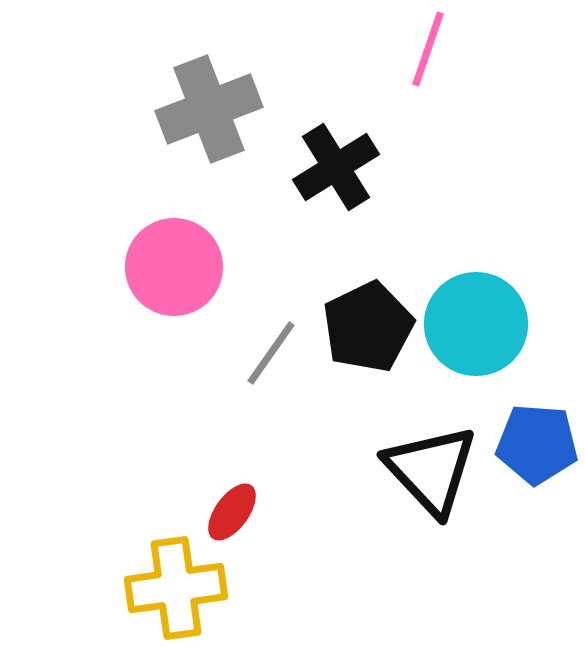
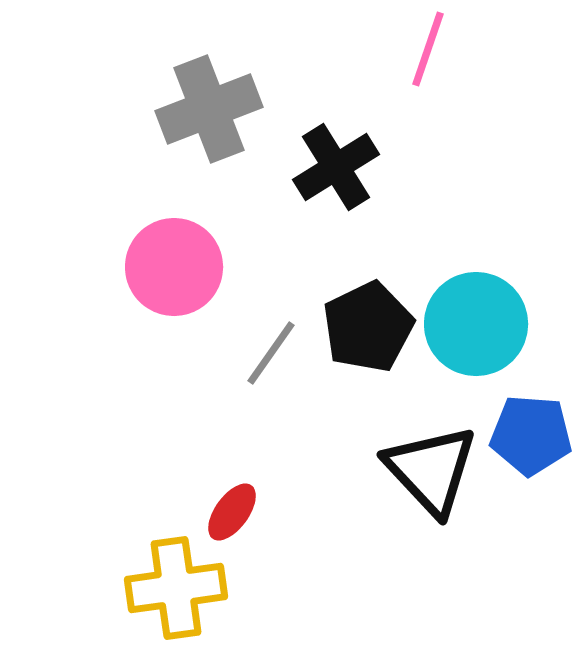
blue pentagon: moved 6 px left, 9 px up
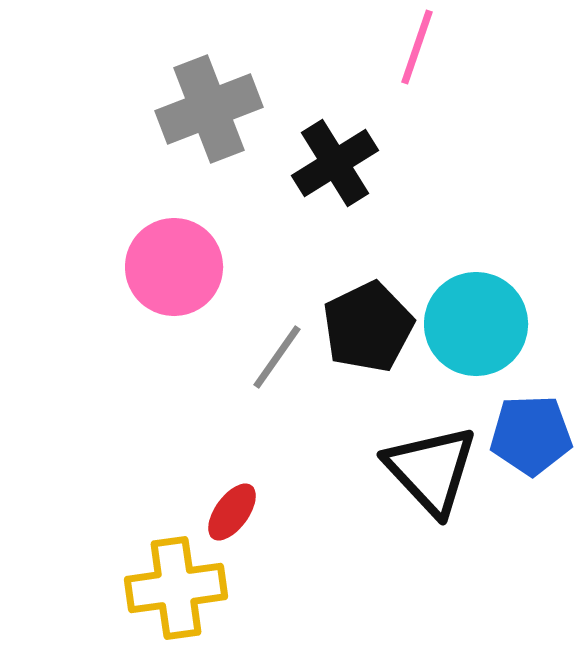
pink line: moved 11 px left, 2 px up
black cross: moved 1 px left, 4 px up
gray line: moved 6 px right, 4 px down
blue pentagon: rotated 6 degrees counterclockwise
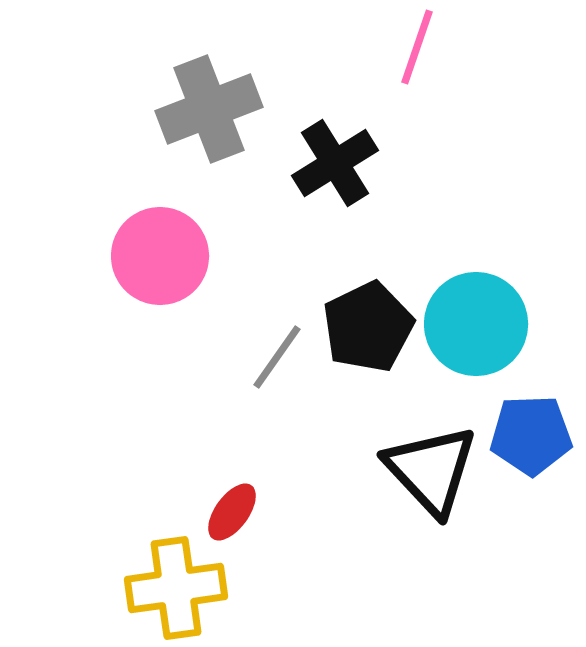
pink circle: moved 14 px left, 11 px up
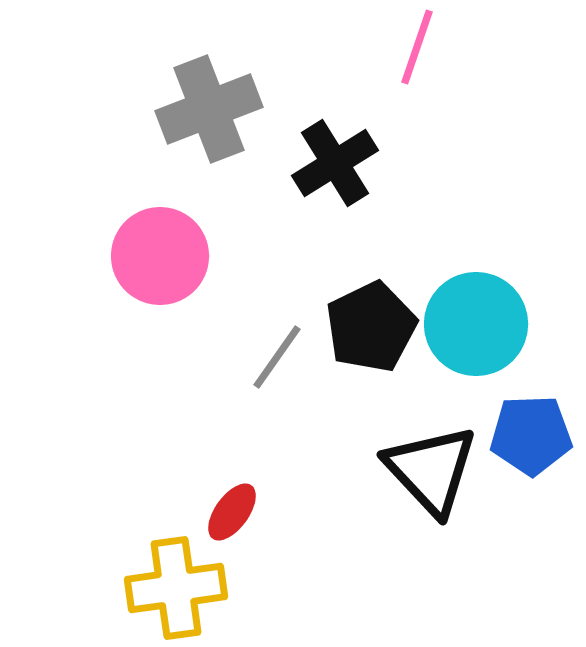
black pentagon: moved 3 px right
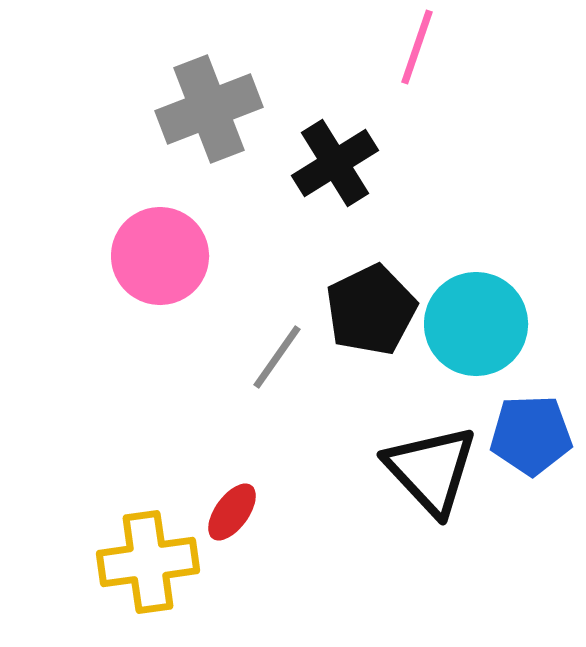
black pentagon: moved 17 px up
yellow cross: moved 28 px left, 26 px up
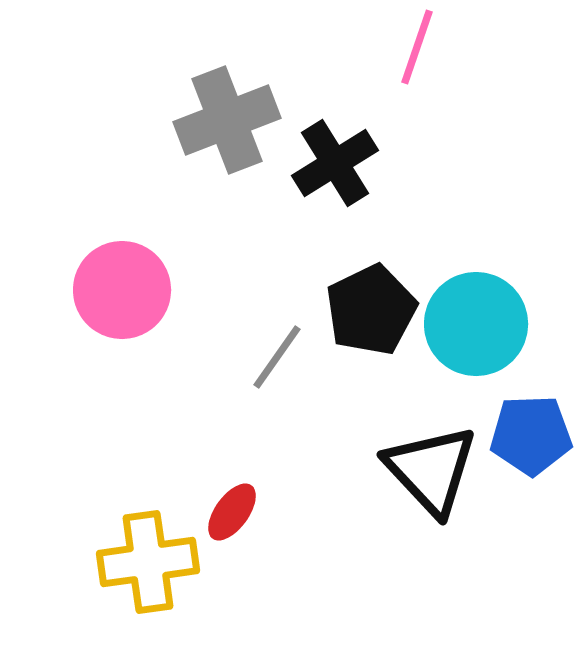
gray cross: moved 18 px right, 11 px down
pink circle: moved 38 px left, 34 px down
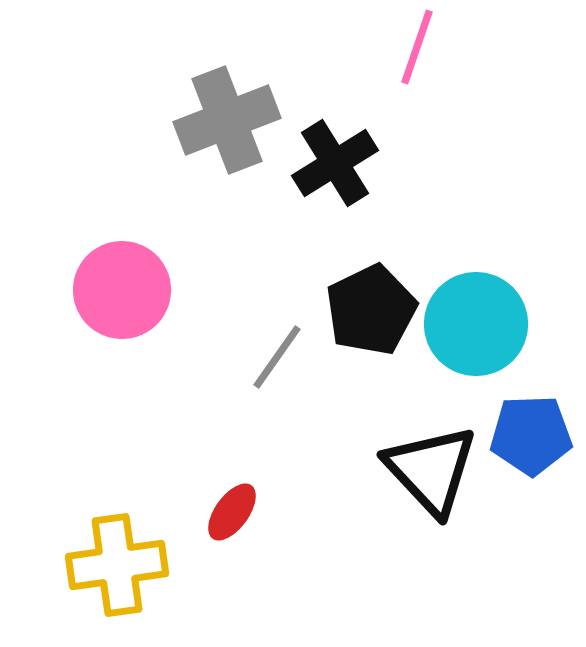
yellow cross: moved 31 px left, 3 px down
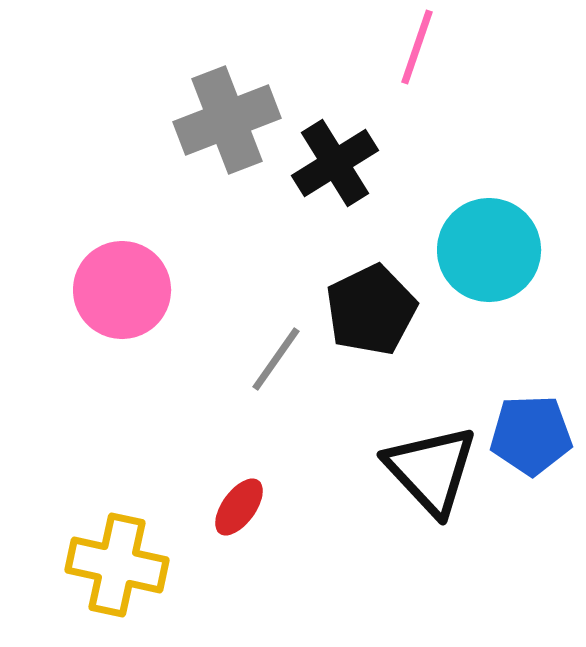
cyan circle: moved 13 px right, 74 px up
gray line: moved 1 px left, 2 px down
red ellipse: moved 7 px right, 5 px up
yellow cross: rotated 20 degrees clockwise
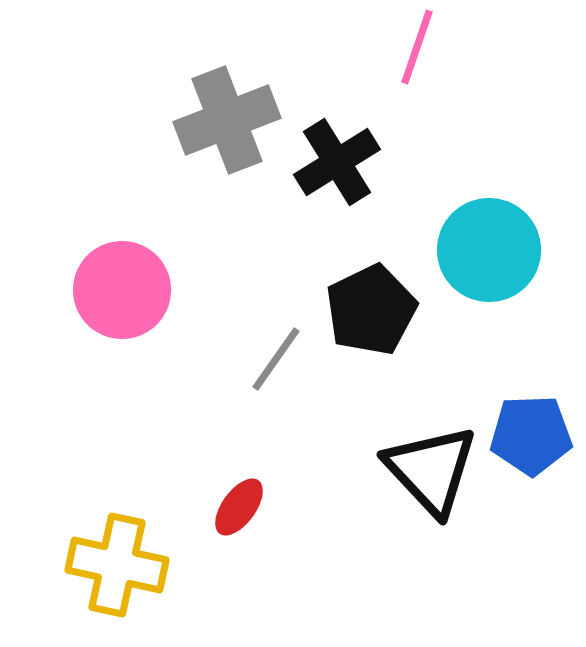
black cross: moved 2 px right, 1 px up
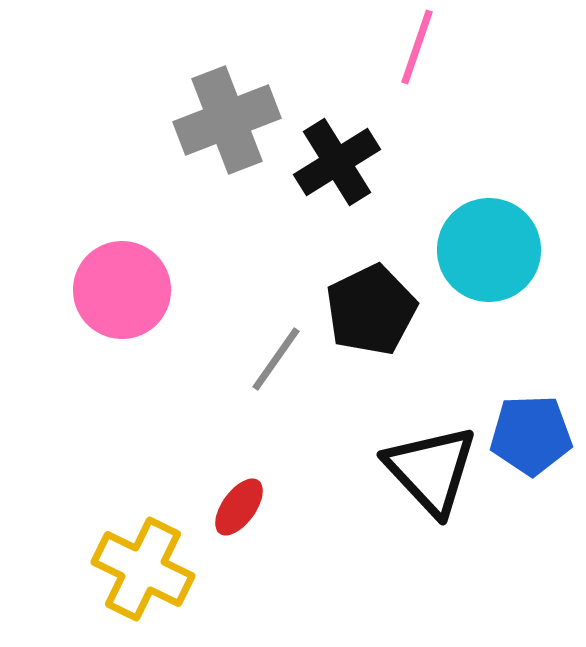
yellow cross: moved 26 px right, 4 px down; rotated 14 degrees clockwise
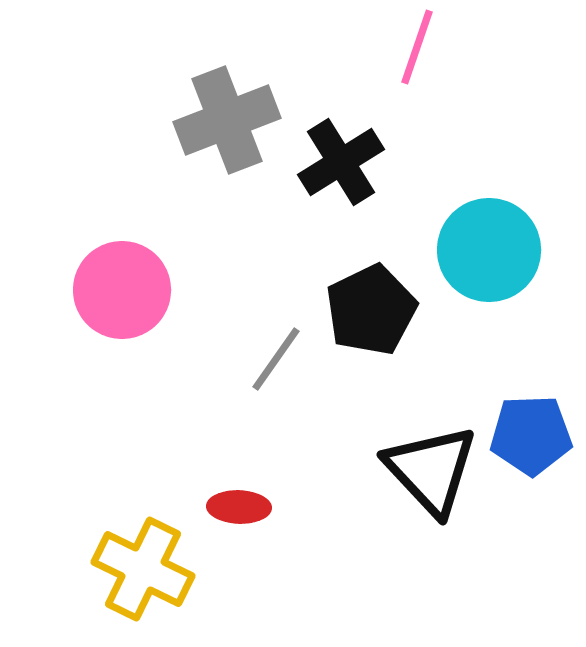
black cross: moved 4 px right
red ellipse: rotated 56 degrees clockwise
